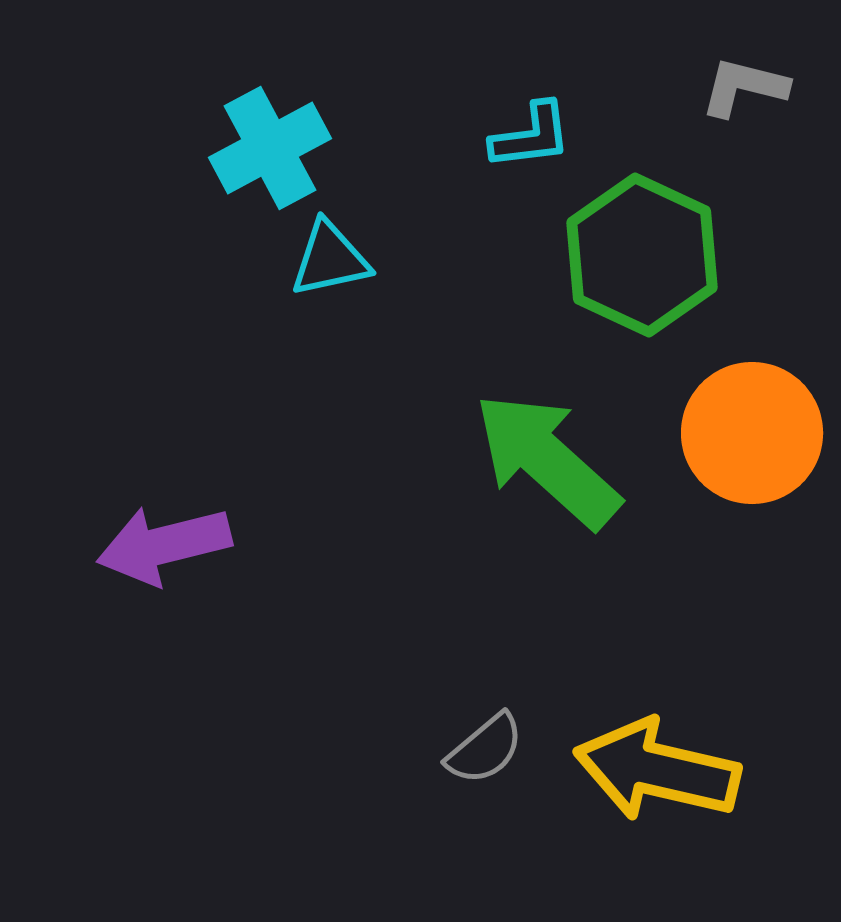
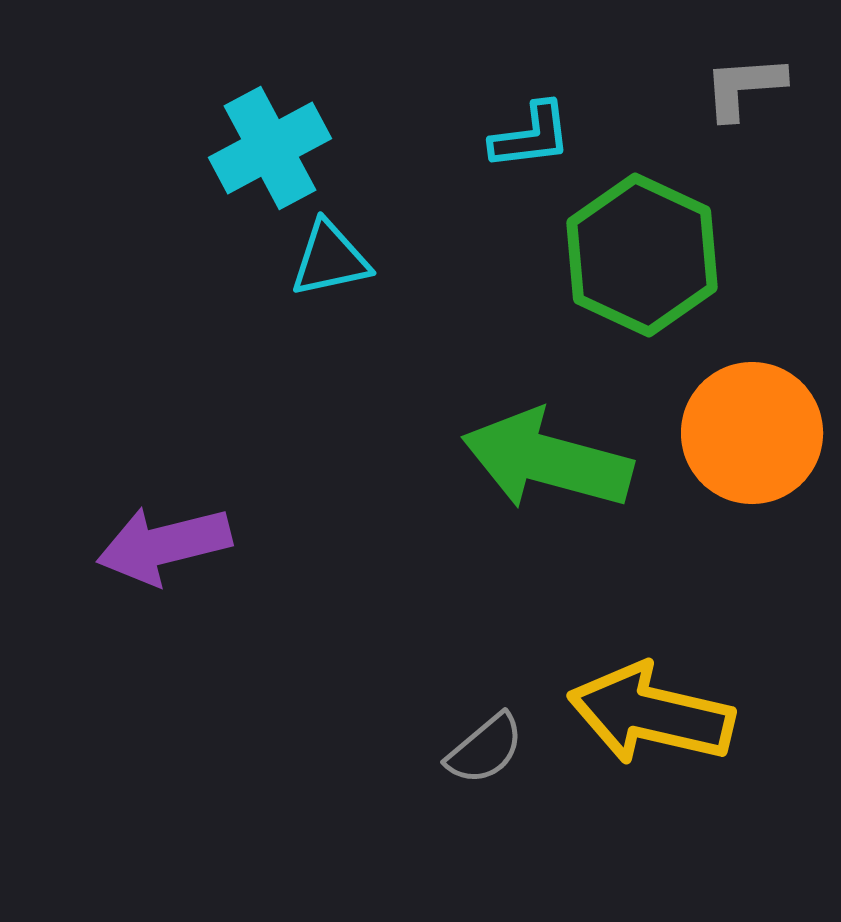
gray L-shape: rotated 18 degrees counterclockwise
green arrow: rotated 27 degrees counterclockwise
yellow arrow: moved 6 px left, 56 px up
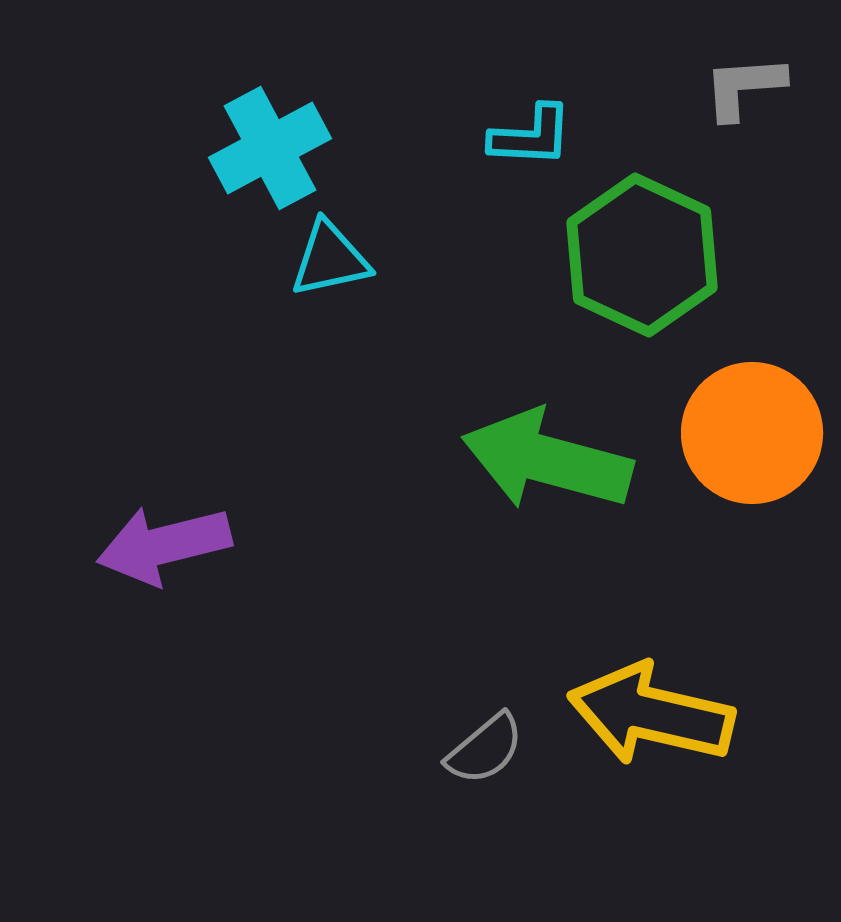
cyan L-shape: rotated 10 degrees clockwise
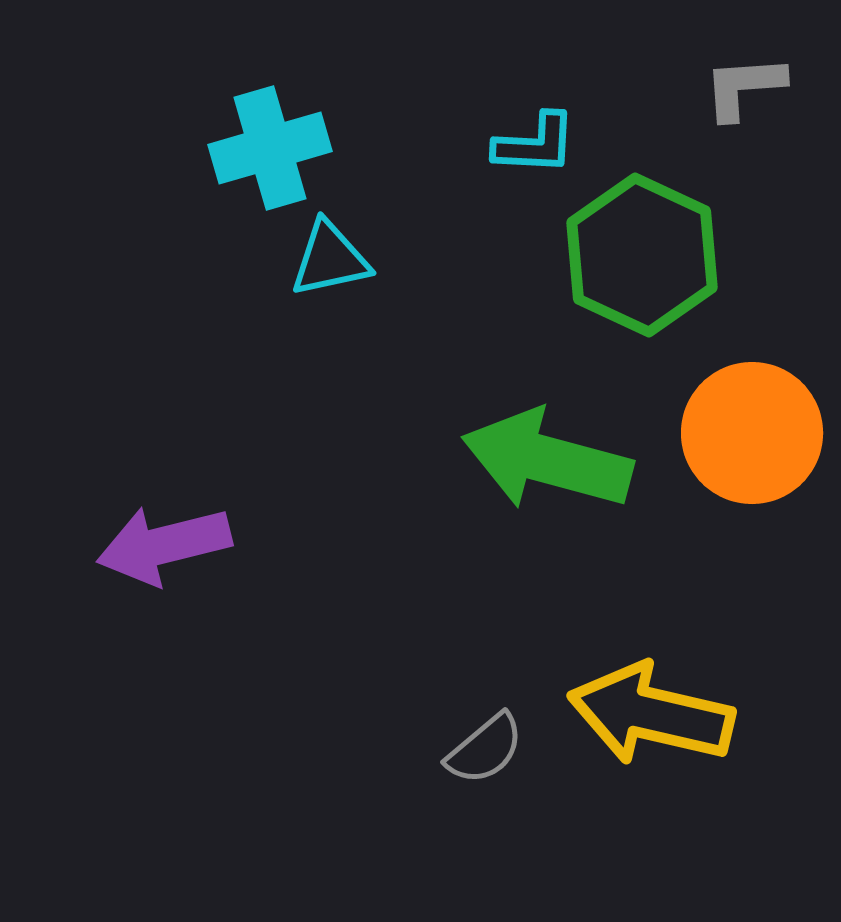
cyan L-shape: moved 4 px right, 8 px down
cyan cross: rotated 12 degrees clockwise
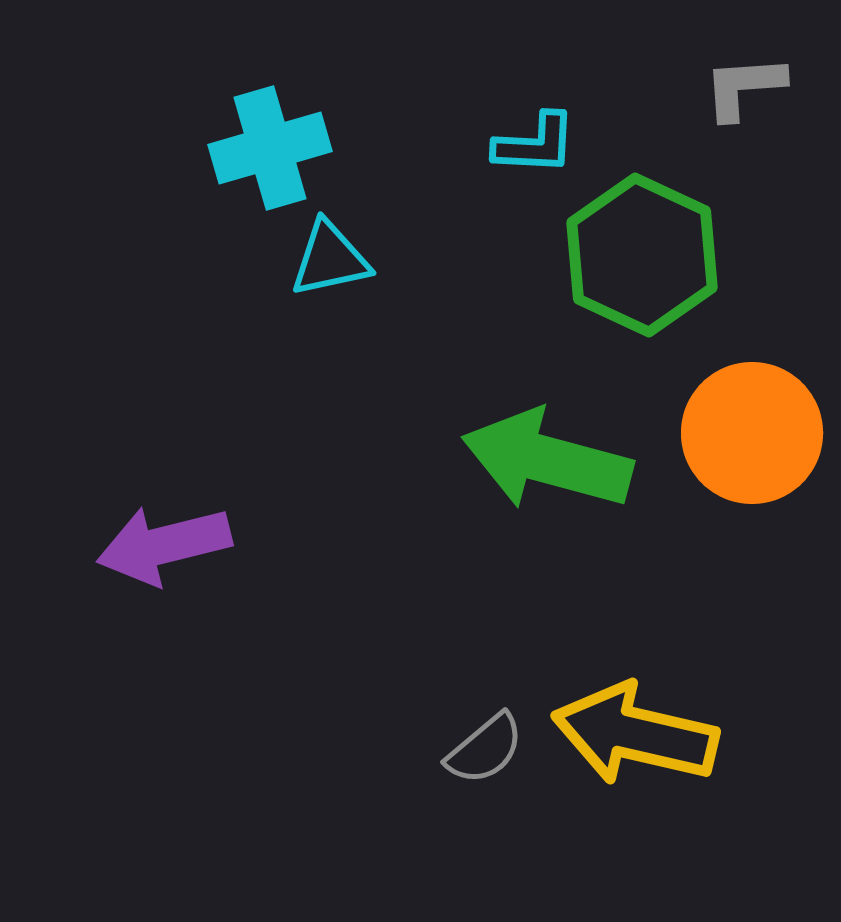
yellow arrow: moved 16 px left, 20 px down
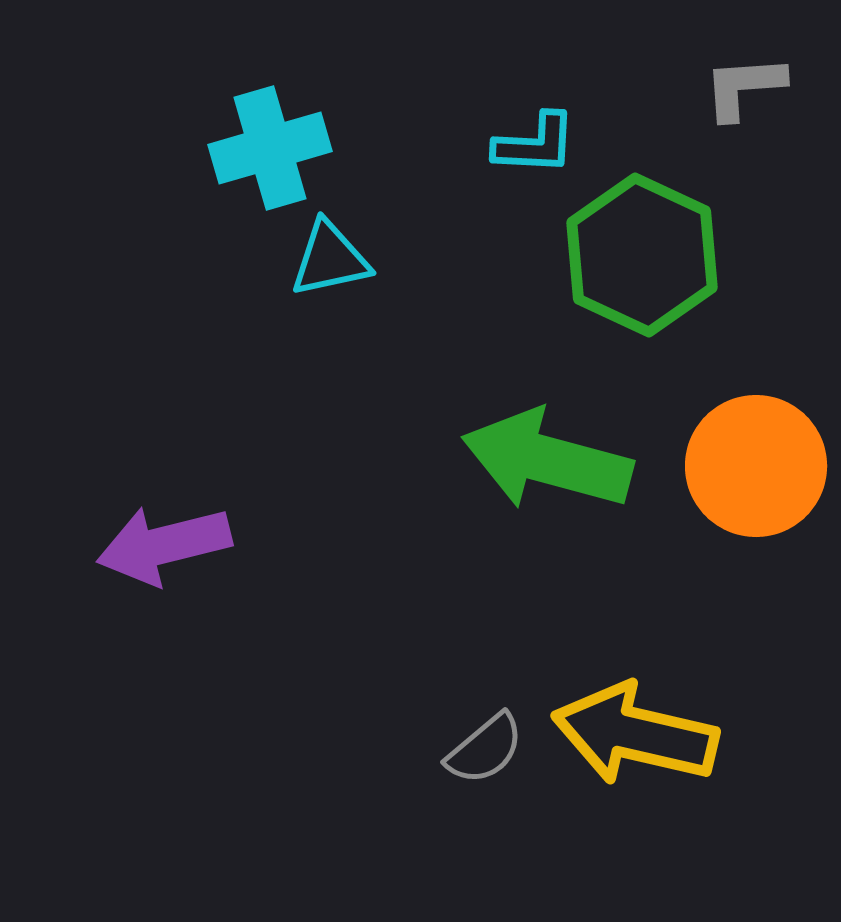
orange circle: moved 4 px right, 33 px down
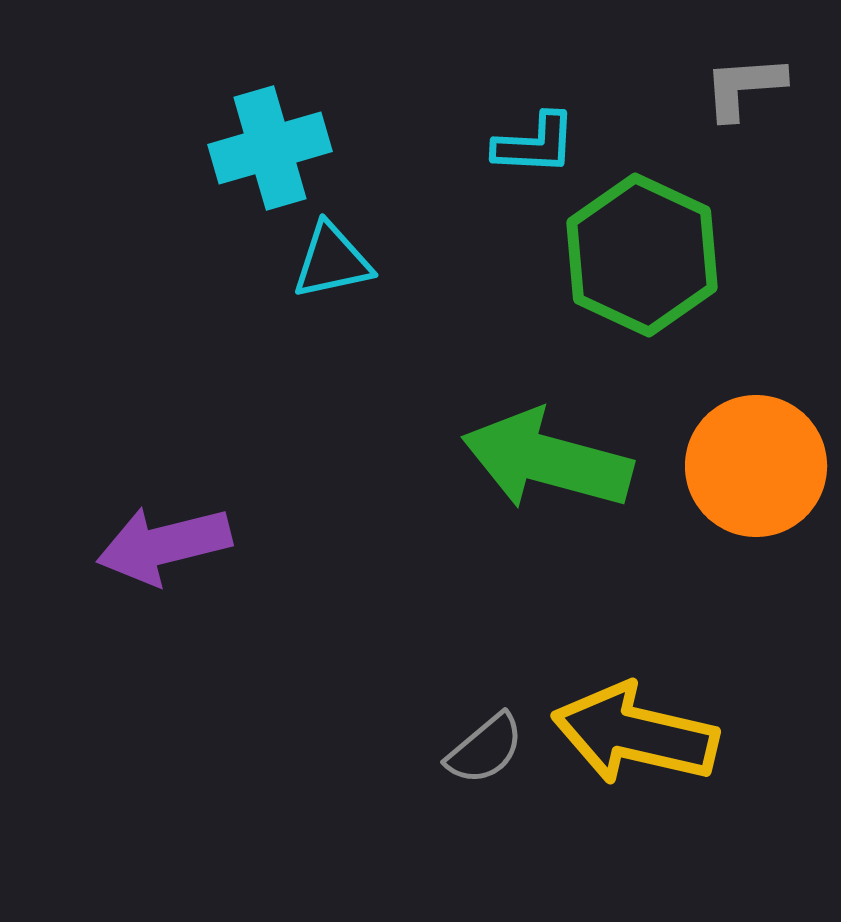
cyan triangle: moved 2 px right, 2 px down
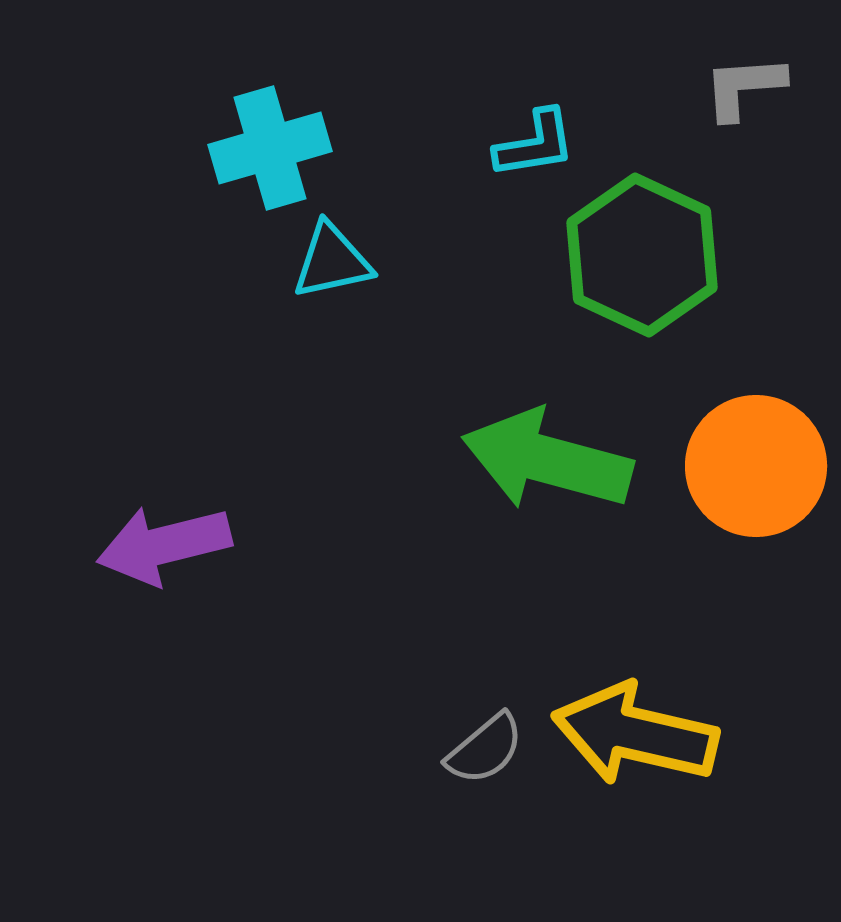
cyan L-shape: rotated 12 degrees counterclockwise
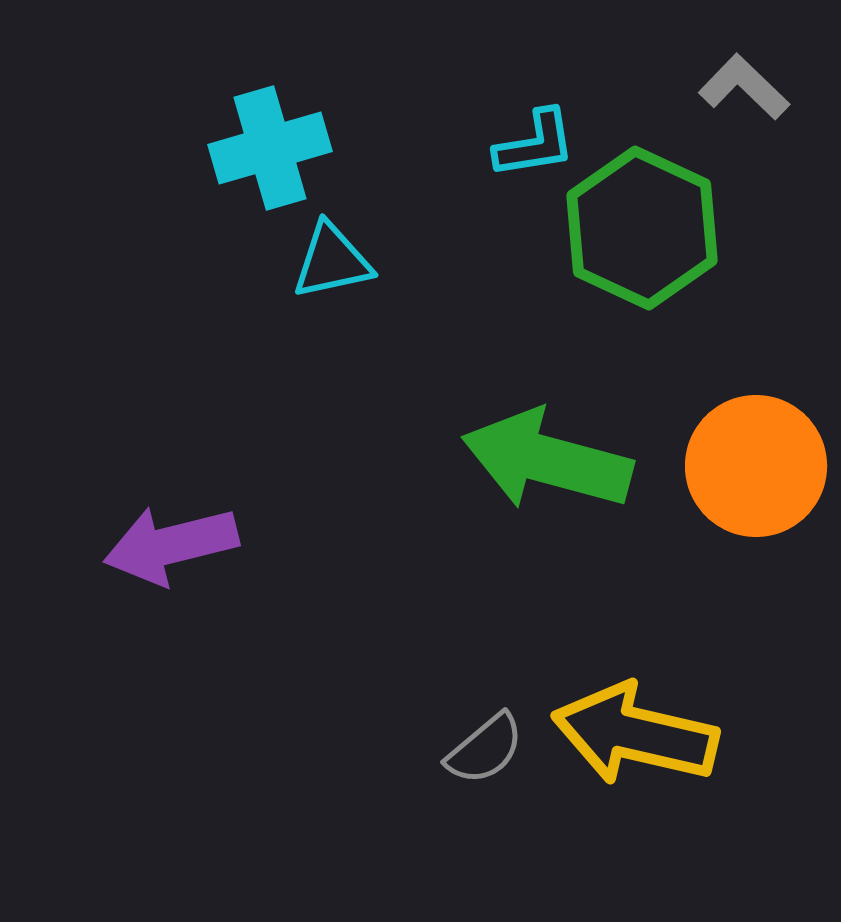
gray L-shape: rotated 48 degrees clockwise
green hexagon: moved 27 px up
purple arrow: moved 7 px right
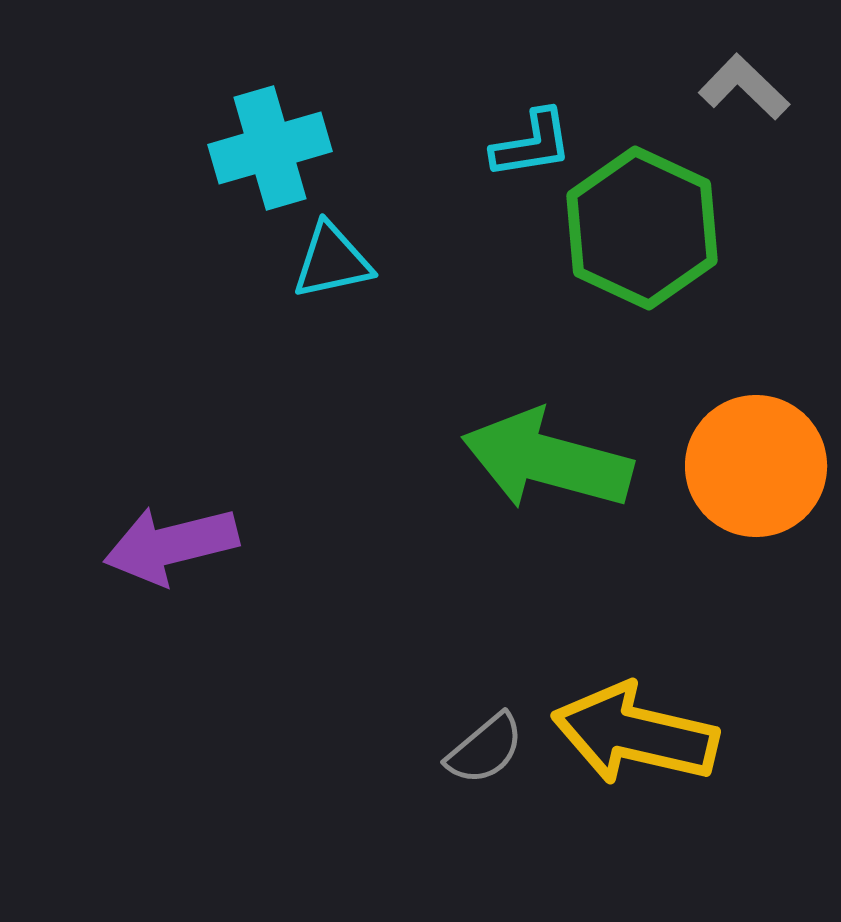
cyan L-shape: moved 3 px left
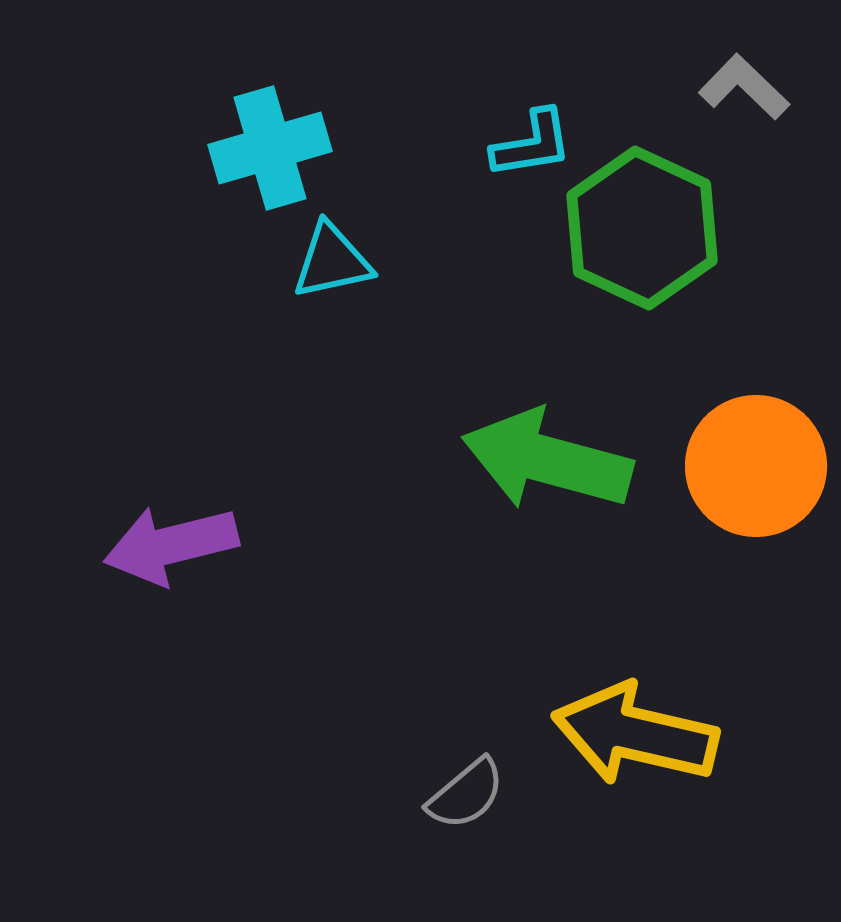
gray semicircle: moved 19 px left, 45 px down
